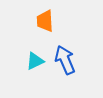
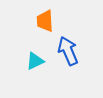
blue arrow: moved 3 px right, 9 px up
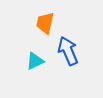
orange trapezoid: moved 2 px down; rotated 15 degrees clockwise
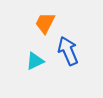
orange trapezoid: rotated 15 degrees clockwise
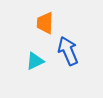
orange trapezoid: rotated 25 degrees counterclockwise
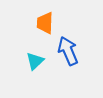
cyan triangle: rotated 18 degrees counterclockwise
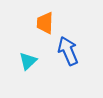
cyan triangle: moved 7 px left
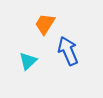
orange trapezoid: moved 1 px down; rotated 30 degrees clockwise
